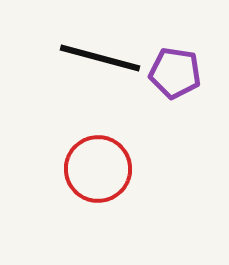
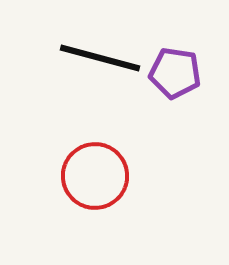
red circle: moved 3 px left, 7 px down
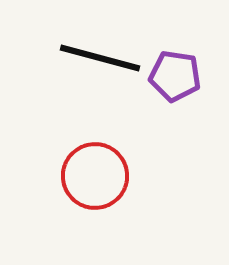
purple pentagon: moved 3 px down
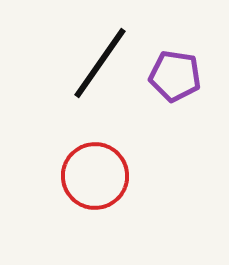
black line: moved 5 px down; rotated 70 degrees counterclockwise
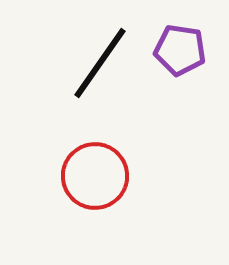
purple pentagon: moved 5 px right, 26 px up
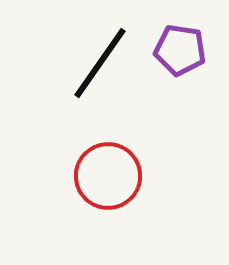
red circle: moved 13 px right
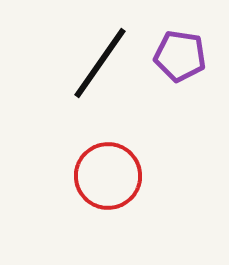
purple pentagon: moved 6 px down
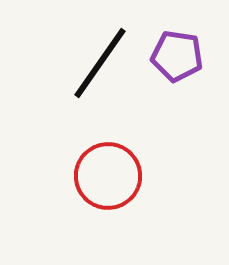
purple pentagon: moved 3 px left
